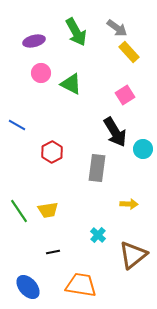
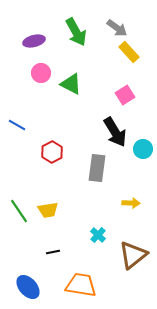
yellow arrow: moved 2 px right, 1 px up
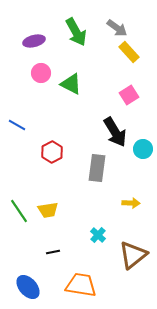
pink square: moved 4 px right
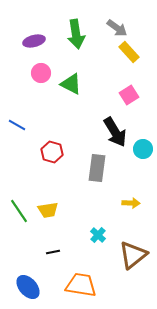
green arrow: moved 2 px down; rotated 20 degrees clockwise
red hexagon: rotated 15 degrees counterclockwise
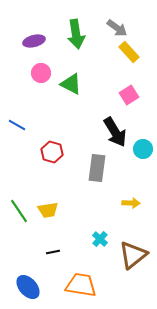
cyan cross: moved 2 px right, 4 px down
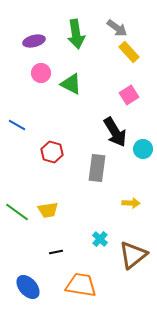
green line: moved 2 px left, 1 px down; rotated 20 degrees counterclockwise
black line: moved 3 px right
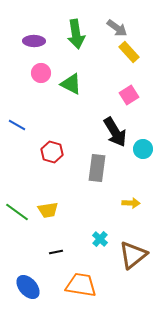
purple ellipse: rotated 15 degrees clockwise
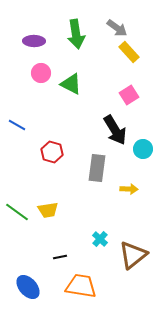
black arrow: moved 2 px up
yellow arrow: moved 2 px left, 14 px up
black line: moved 4 px right, 5 px down
orange trapezoid: moved 1 px down
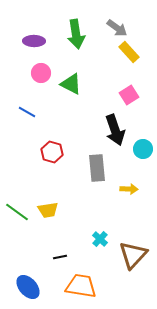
blue line: moved 10 px right, 13 px up
black arrow: rotated 12 degrees clockwise
gray rectangle: rotated 12 degrees counterclockwise
brown triangle: rotated 8 degrees counterclockwise
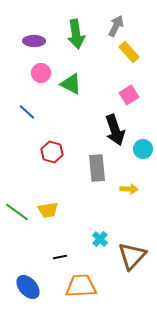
gray arrow: moved 1 px left, 2 px up; rotated 100 degrees counterclockwise
blue line: rotated 12 degrees clockwise
brown triangle: moved 1 px left, 1 px down
orange trapezoid: rotated 12 degrees counterclockwise
